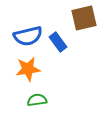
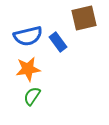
green semicircle: moved 5 px left, 4 px up; rotated 48 degrees counterclockwise
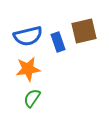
brown square: moved 13 px down
blue rectangle: rotated 18 degrees clockwise
green semicircle: moved 2 px down
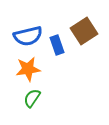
brown square: rotated 20 degrees counterclockwise
blue rectangle: moved 1 px left, 3 px down
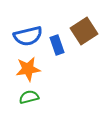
green semicircle: moved 3 px left, 1 px up; rotated 42 degrees clockwise
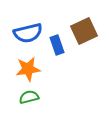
brown square: rotated 8 degrees clockwise
blue semicircle: moved 3 px up
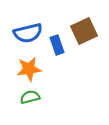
orange star: moved 1 px right
green semicircle: moved 1 px right
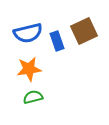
blue rectangle: moved 4 px up
green semicircle: moved 3 px right
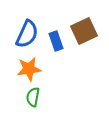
blue semicircle: moved 1 px left, 1 px down; rotated 52 degrees counterclockwise
blue rectangle: moved 1 px left
green semicircle: rotated 66 degrees counterclockwise
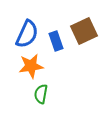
orange star: moved 2 px right, 3 px up
green semicircle: moved 8 px right, 3 px up
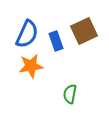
green semicircle: moved 29 px right
